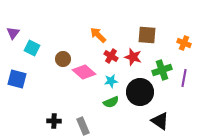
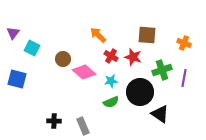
black triangle: moved 7 px up
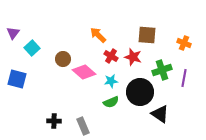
cyan square: rotated 21 degrees clockwise
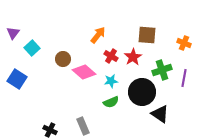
orange arrow: rotated 84 degrees clockwise
red star: rotated 24 degrees clockwise
blue square: rotated 18 degrees clockwise
black circle: moved 2 px right
black cross: moved 4 px left, 9 px down; rotated 24 degrees clockwise
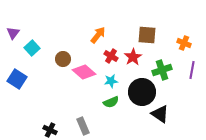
purple line: moved 8 px right, 8 px up
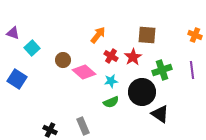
purple triangle: rotated 48 degrees counterclockwise
orange cross: moved 11 px right, 8 px up
brown circle: moved 1 px down
purple line: rotated 18 degrees counterclockwise
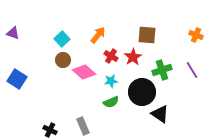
orange cross: moved 1 px right
cyan square: moved 30 px right, 9 px up
purple line: rotated 24 degrees counterclockwise
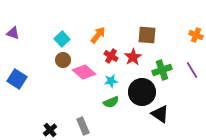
black cross: rotated 24 degrees clockwise
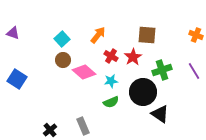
purple line: moved 2 px right, 1 px down
black circle: moved 1 px right
